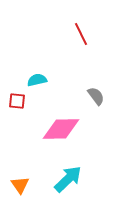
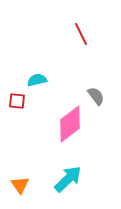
pink diamond: moved 9 px right, 5 px up; rotated 36 degrees counterclockwise
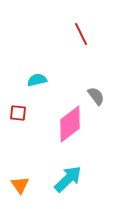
red square: moved 1 px right, 12 px down
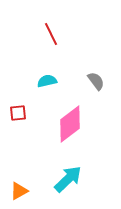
red line: moved 30 px left
cyan semicircle: moved 10 px right, 1 px down
gray semicircle: moved 15 px up
red square: rotated 12 degrees counterclockwise
orange triangle: moved 1 px left, 6 px down; rotated 36 degrees clockwise
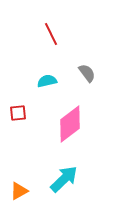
gray semicircle: moved 9 px left, 8 px up
cyan arrow: moved 4 px left
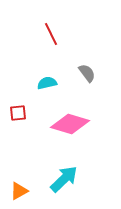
cyan semicircle: moved 2 px down
pink diamond: rotated 54 degrees clockwise
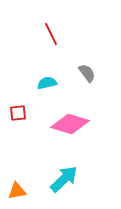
orange triangle: moved 2 px left; rotated 18 degrees clockwise
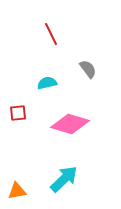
gray semicircle: moved 1 px right, 4 px up
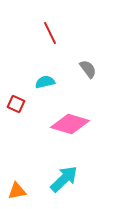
red line: moved 1 px left, 1 px up
cyan semicircle: moved 2 px left, 1 px up
red square: moved 2 px left, 9 px up; rotated 30 degrees clockwise
